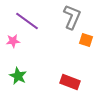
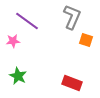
red rectangle: moved 2 px right, 1 px down
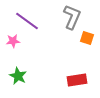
orange square: moved 1 px right, 2 px up
red rectangle: moved 5 px right, 3 px up; rotated 30 degrees counterclockwise
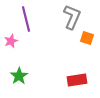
purple line: moved 1 px left, 2 px up; rotated 40 degrees clockwise
pink star: moved 2 px left; rotated 16 degrees counterclockwise
green star: moved 1 px right; rotated 12 degrees clockwise
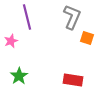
purple line: moved 1 px right, 2 px up
red rectangle: moved 4 px left; rotated 18 degrees clockwise
